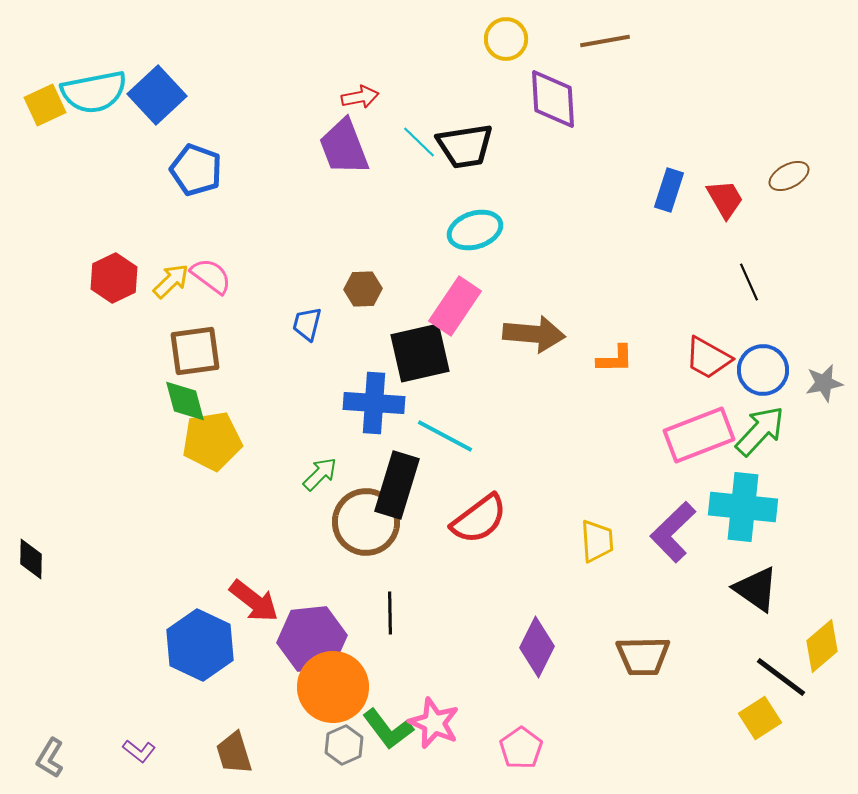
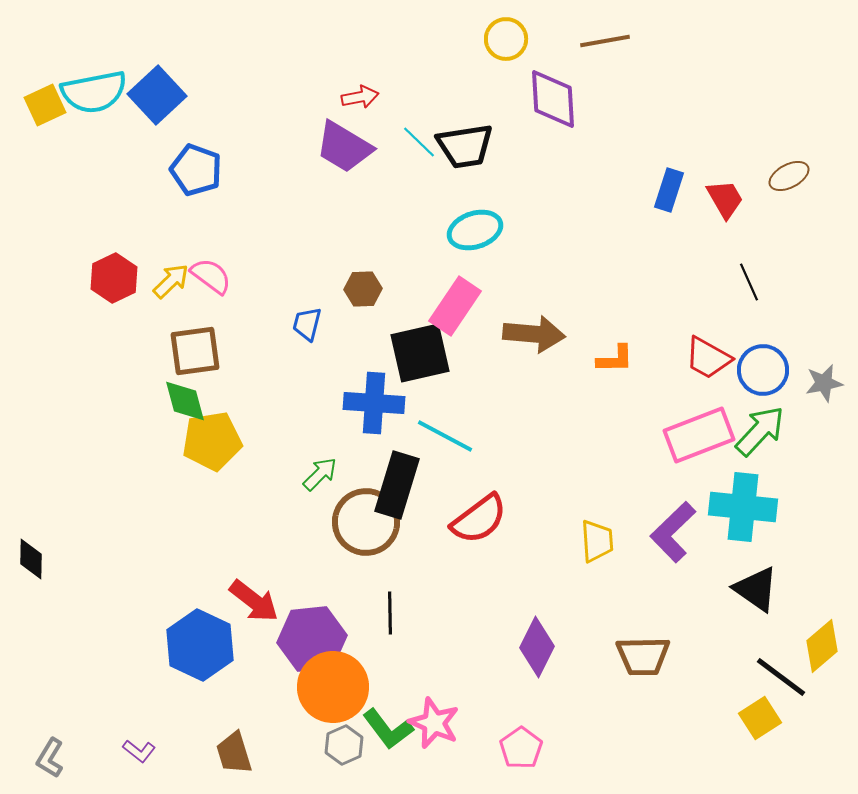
purple trapezoid at (344, 147): rotated 38 degrees counterclockwise
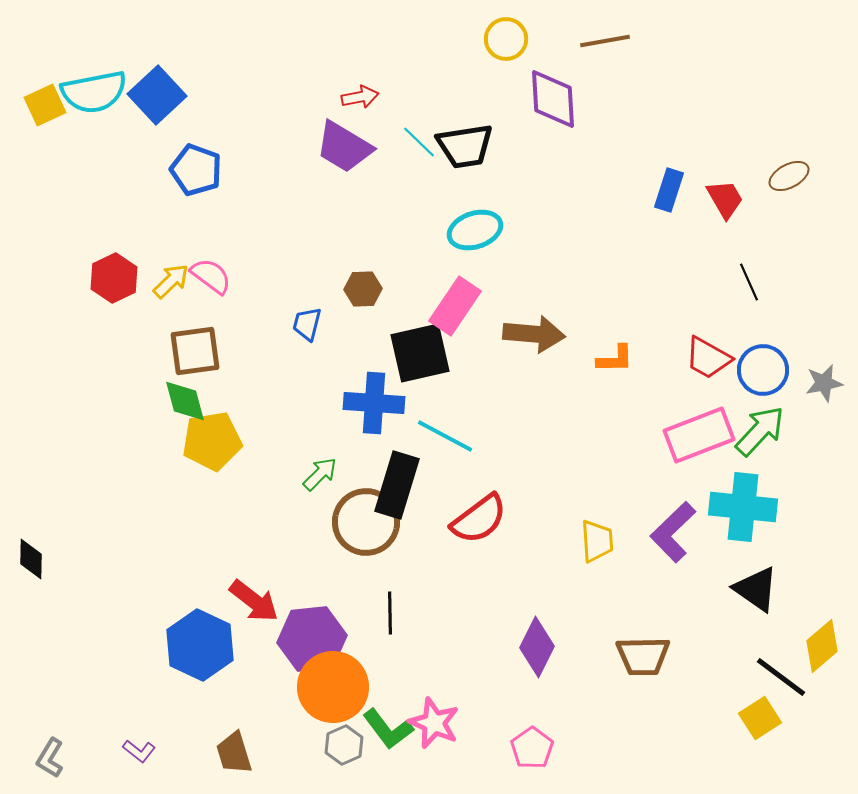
pink pentagon at (521, 748): moved 11 px right
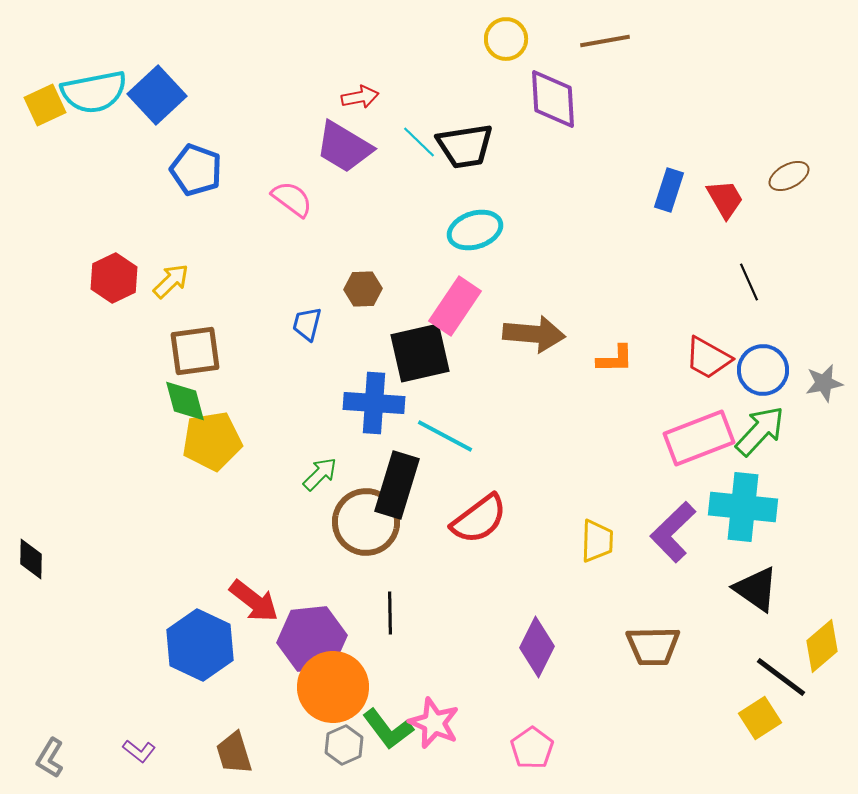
pink semicircle at (211, 276): moved 81 px right, 77 px up
pink rectangle at (699, 435): moved 3 px down
yellow trapezoid at (597, 541): rotated 6 degrees clockwise
brown trapezoid at (643, 656): moved 10 px right, 10 px up
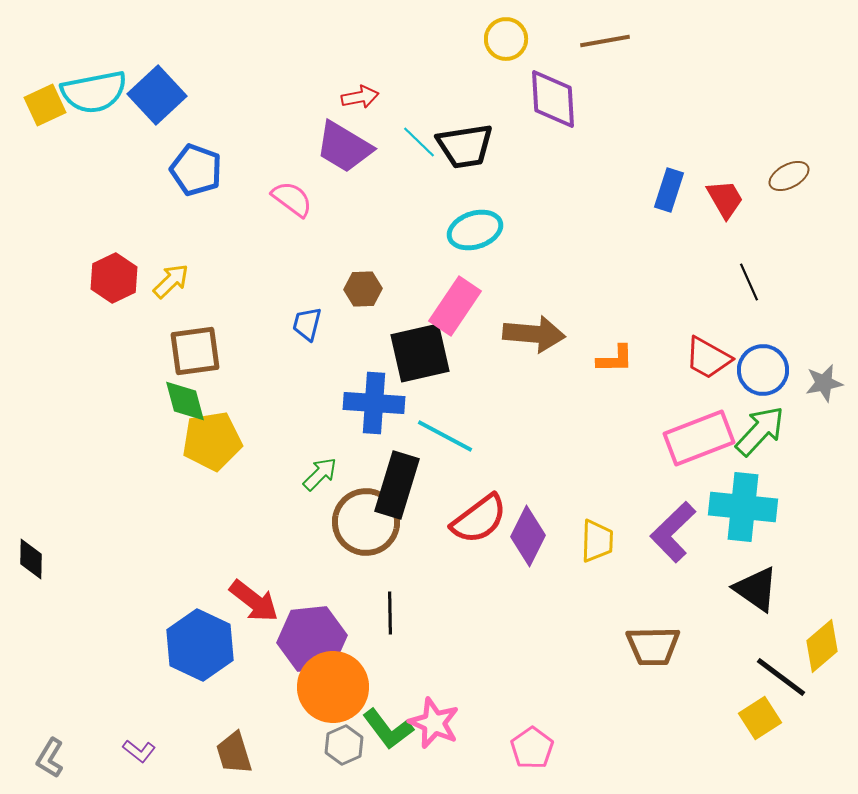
purple diamond at (537, 647): moved 9 px left, 111 px up
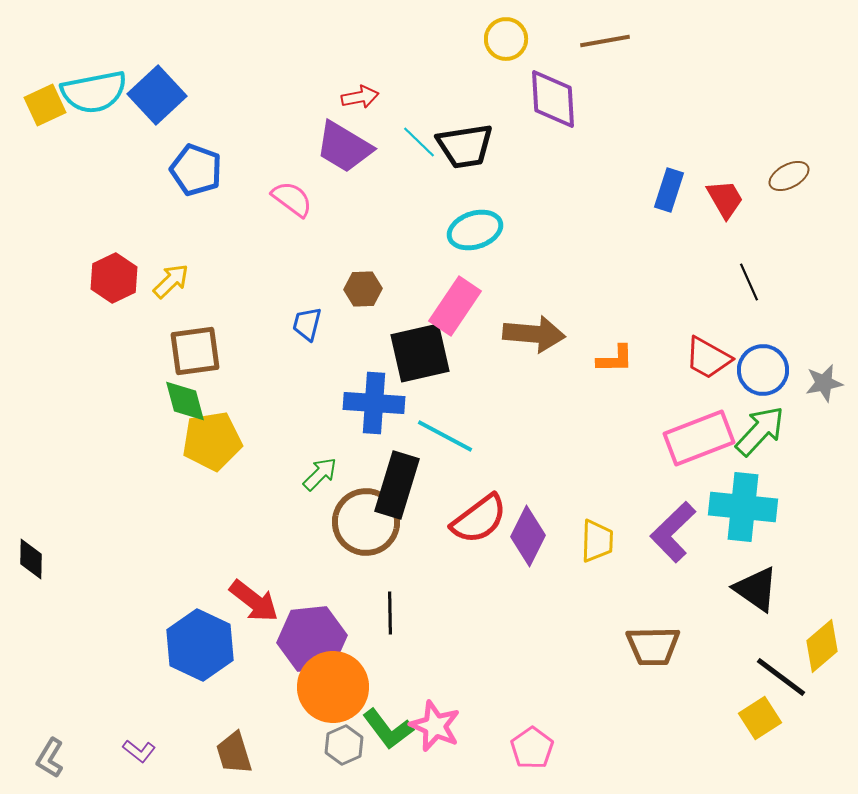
pink star at (434, 723): moved 1 px right, 3 px down
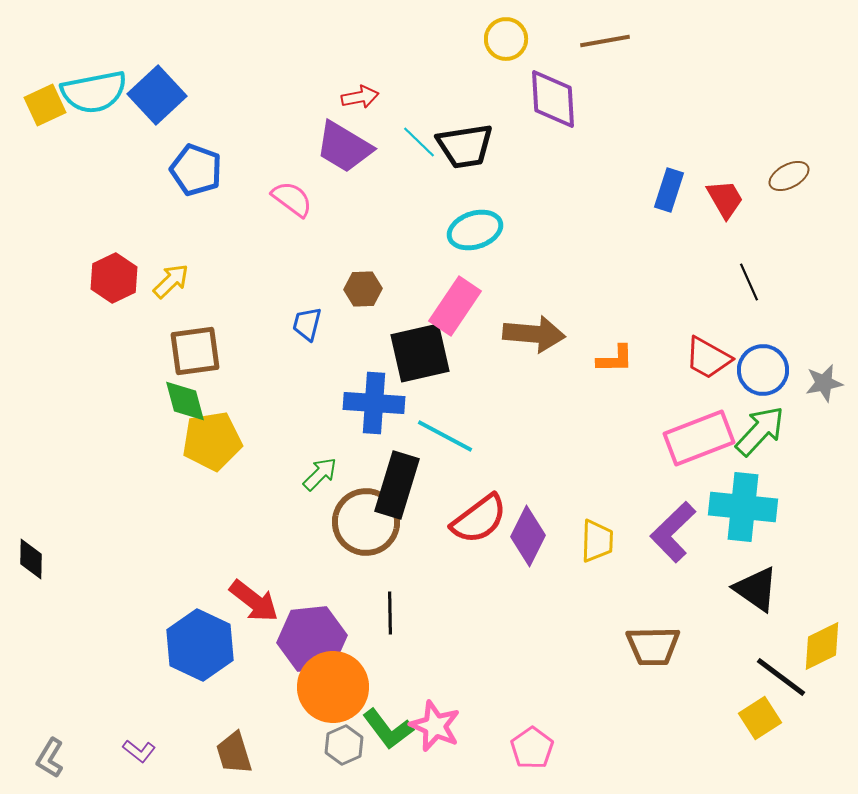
yellow diamond at (822, 646): rotated 14 degrees clockwise
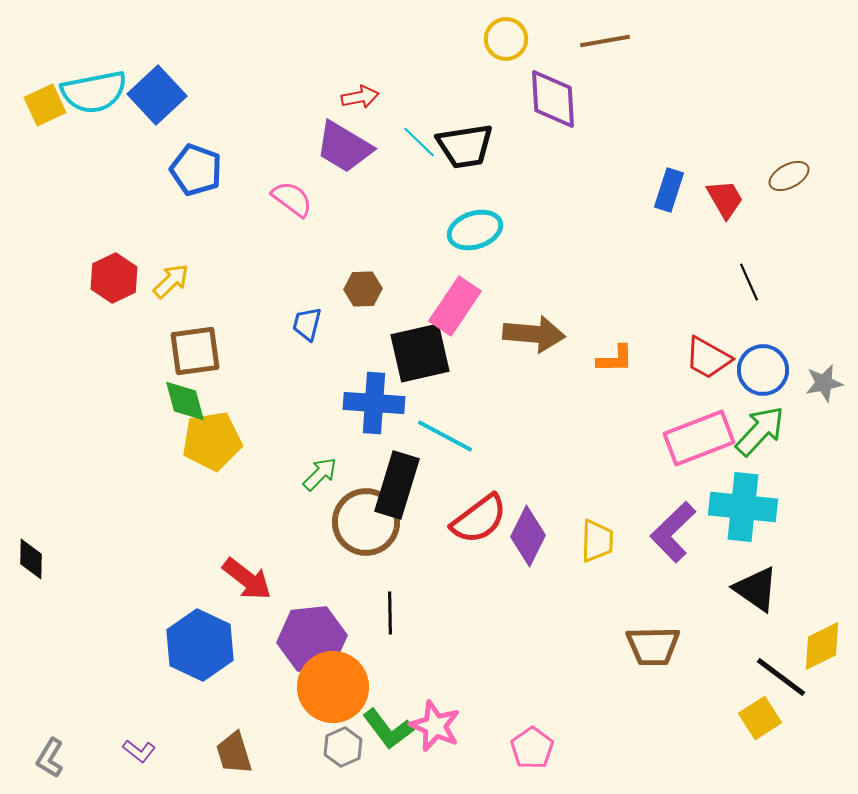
red arrow at (254, 601): moved 7 px left, 22 px up
gray hexagon at (344, 745): moved 1 px left, 2 px down
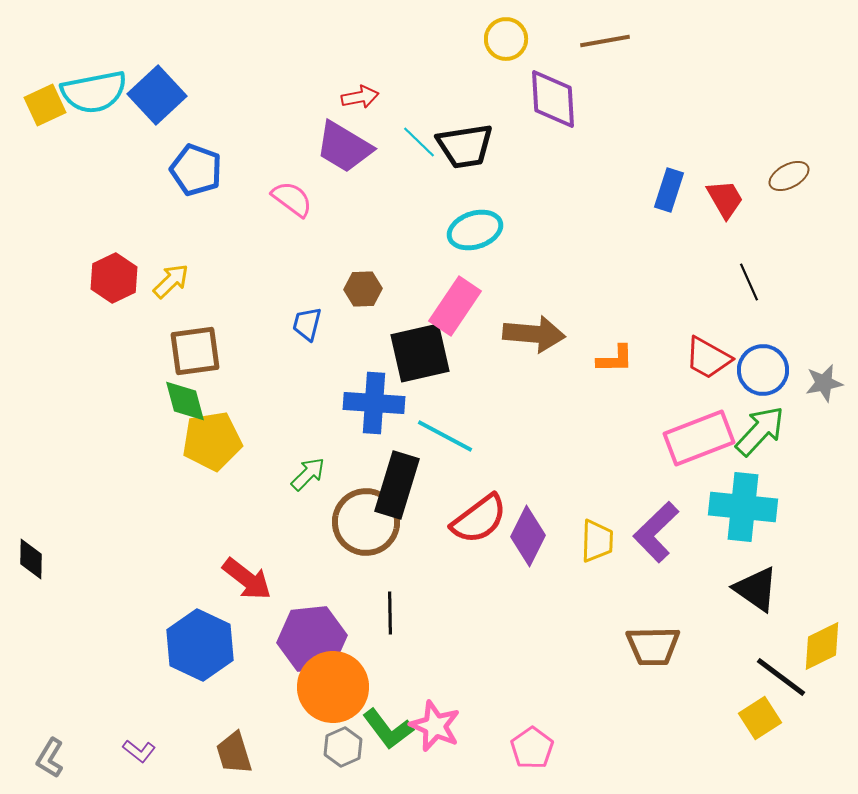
green arrow at (320, 474): moved 12 px left
purple L-shape at (673, 532): moved 17 px left
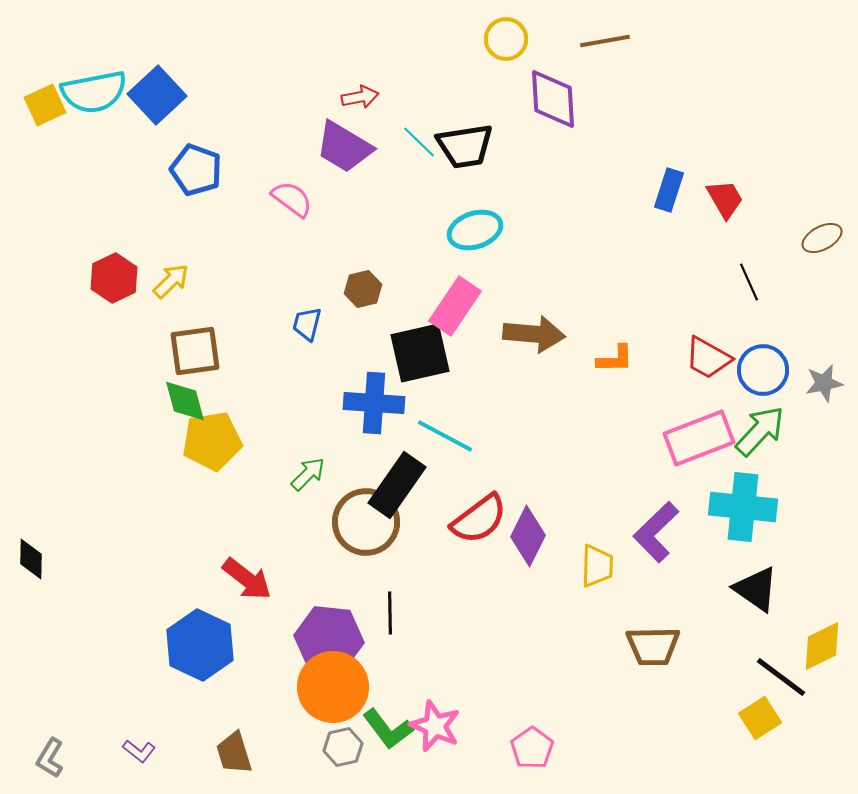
brown ellipse at (789, 176): moved 33 px right, 62 px down
brown hexagon at (363, 289): rotated 12 degrees counterclockwise
black rectangle at (397, 485): rotated 18 degrees clockwise
yellow trapezoid at (597, 541): moved 25 px down
purple hexagon at (312, 639): moved 17 px right; rotated 12 degrees clockwise
gray hexagon at (343, 747): rotated 12 degrees clockwise
